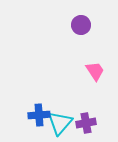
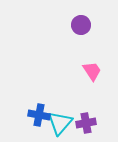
pink trapezoid: moved 3 px left
blue cross: rotated 15 degrees clockwise
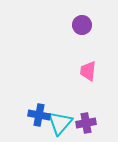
purple circle: moved 1 px right
pink trapezoid: moved 4 px left; rotated 140 degrees counterclockwise
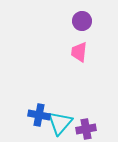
purple circle: moved 4 px up
pink trapezoid: moved 9 px left, 19 px up
purple cross: moved 6 px down
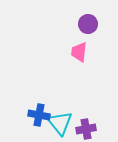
purple circle: moved 6 px right, 3 px down
cyan triangle: rotated 20 degrees counterclockwise
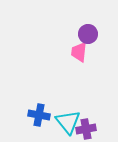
purple circle: moved 10 px down
cyan triangle: moved 8 px right, 1 px up
